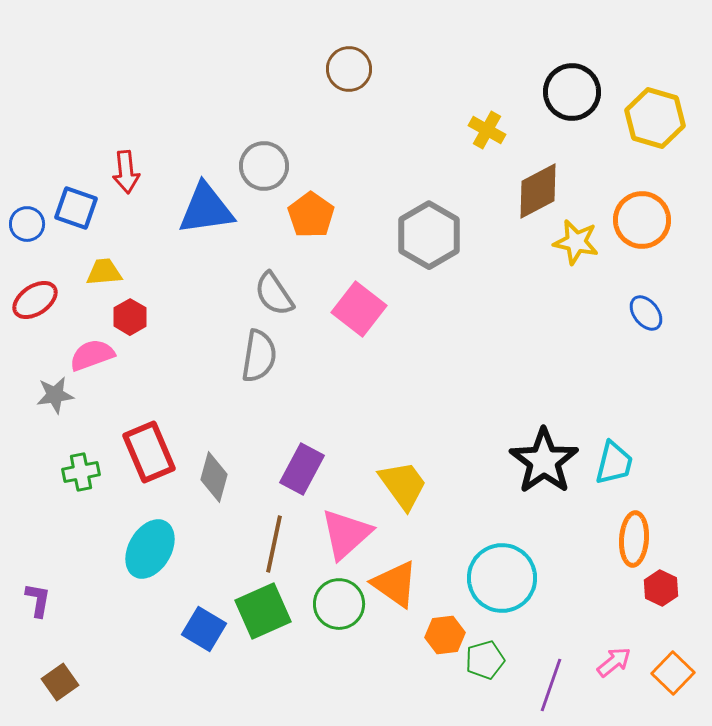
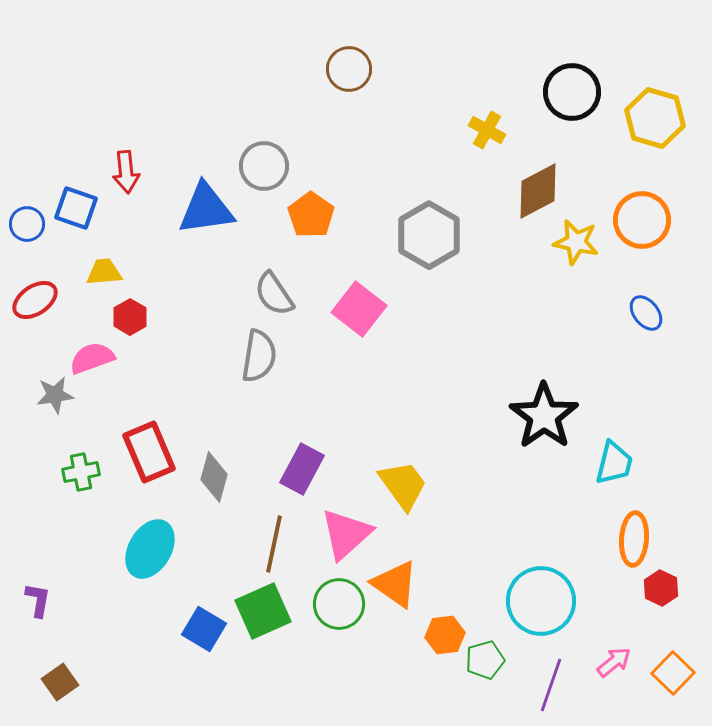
pink semicircle at (92, 355): moved 3 px down
black star at (544, 461): moved 45 px up
cyan circle at (502, 578): moved 39 px right, 23 px down
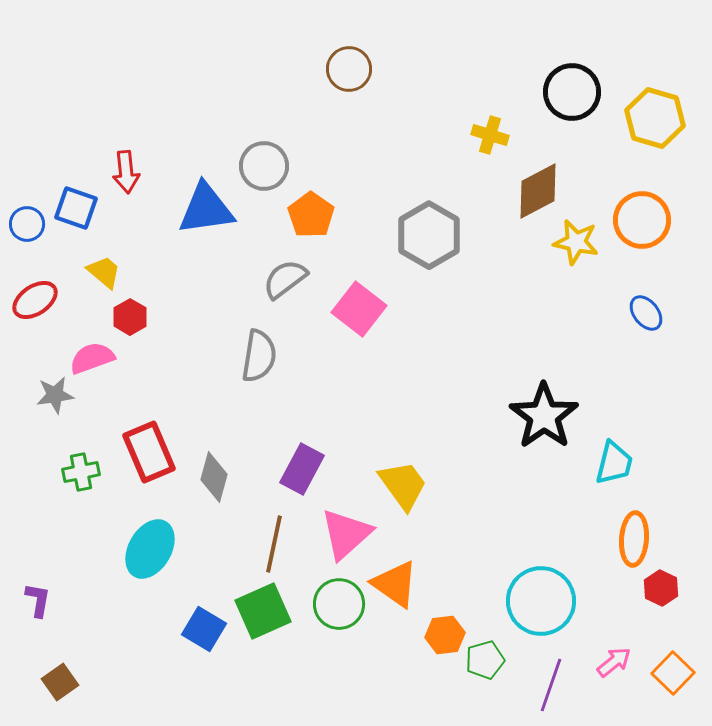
yellow cross at (487, 130): moved 3 px right, 5 px down; rotated 12 degrees counterclockwise
yellow trapezoid at (104, 272): rotated 45 degrees clockwise
gray semicircle at (274, 294): moved 11 px right, 15 px up; rotated 87 degrees clockwise
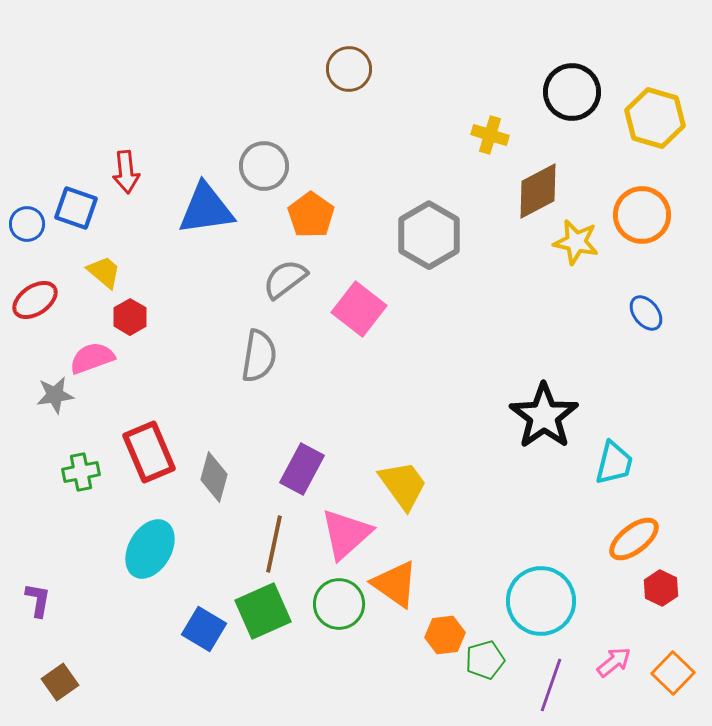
orange circle at (642, 220): moved 5 px up
orange ellipse at (634, 539): rotated 48 degrees clockwise
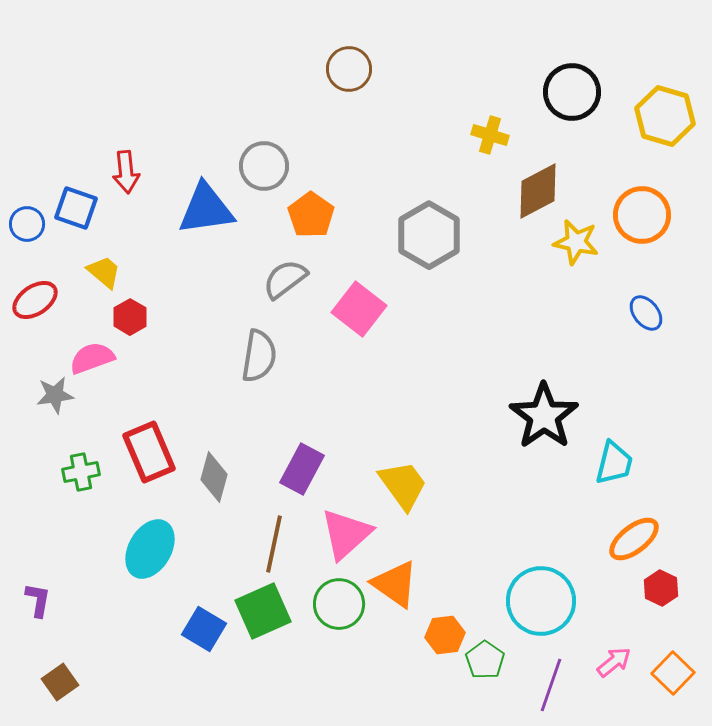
yellow hexagon at (655, 118): moved 10 px right, 2 px up
green pentagon at (485, 660): rotated 21 degrees counterclockwise
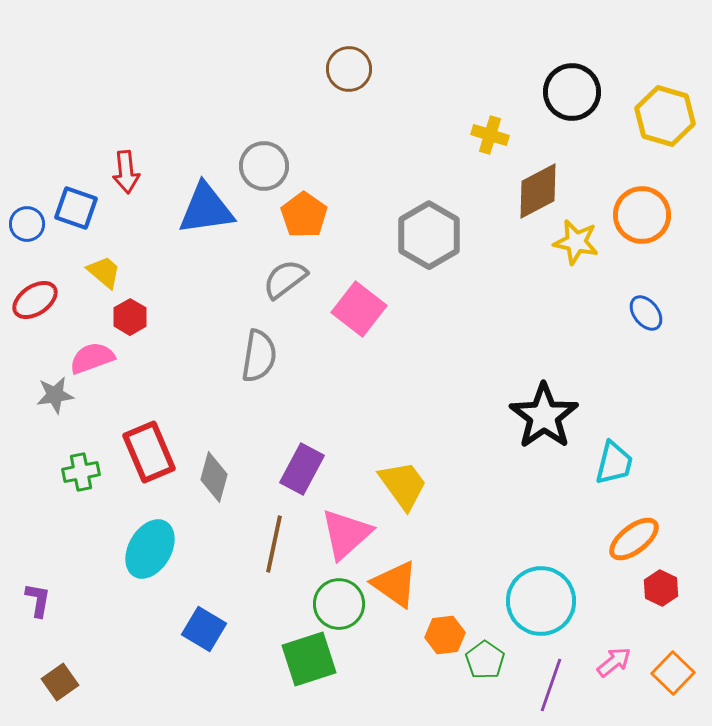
orange pentagon at (311, 215): moved 7 px left
green square at (263, 611): moved 46 px right, 48 px down; rotated 6 degrees clockwise
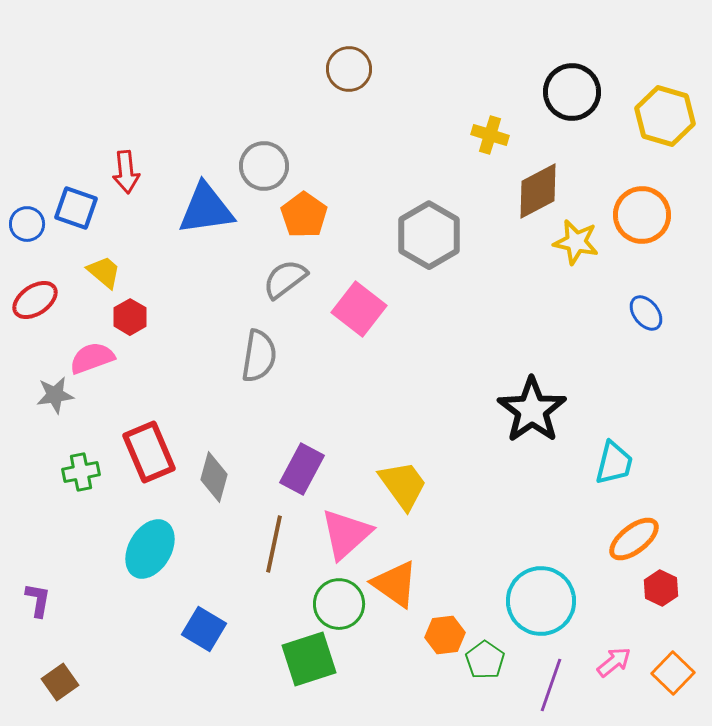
black star at (544, 416): moved 12 px left, 6 px up
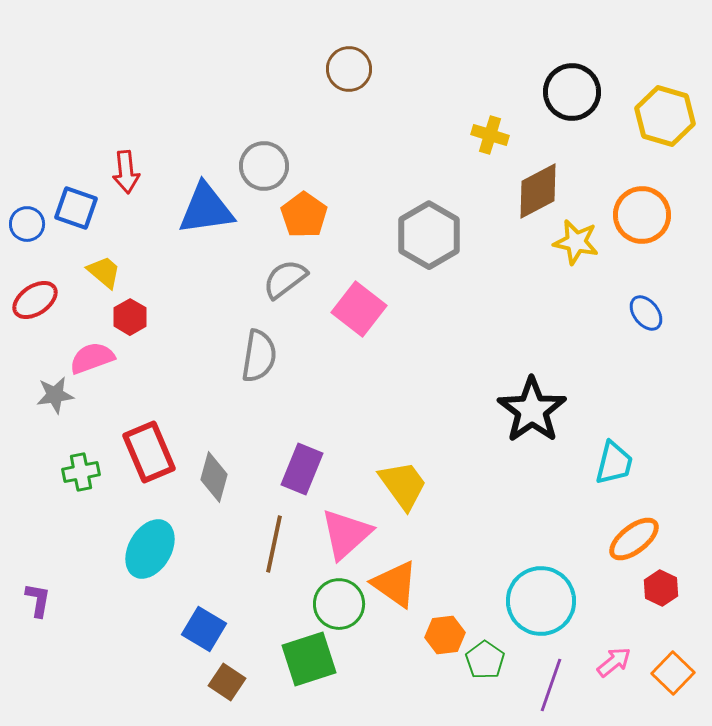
purple rectangle at (302, 469): rotated 6 degrees counterclockwise
brown square at (60, 682): moved 167 px right; rotated 21 degrees counterclockwise
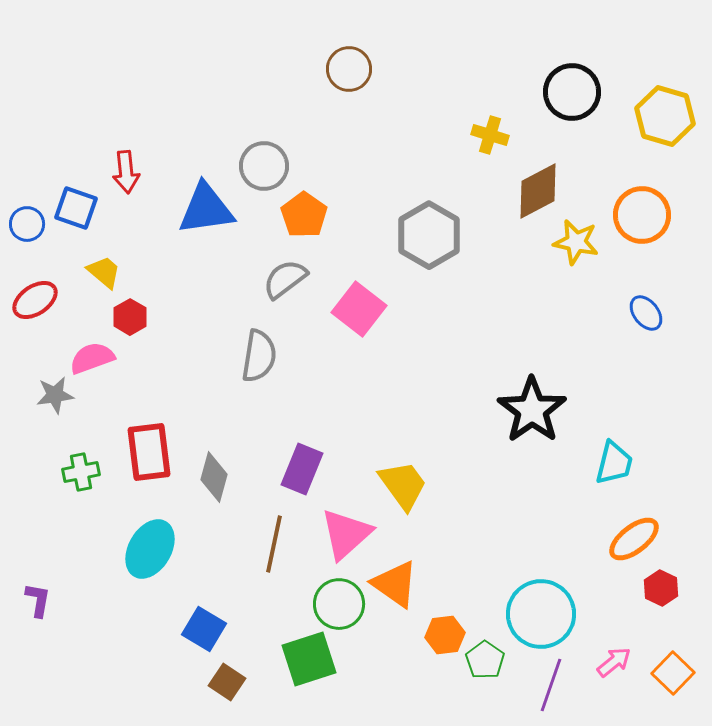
red rectangle at (149, 452): rotated 16 degrees clockwise
cyan circle at (541, 601): moved 13 px down
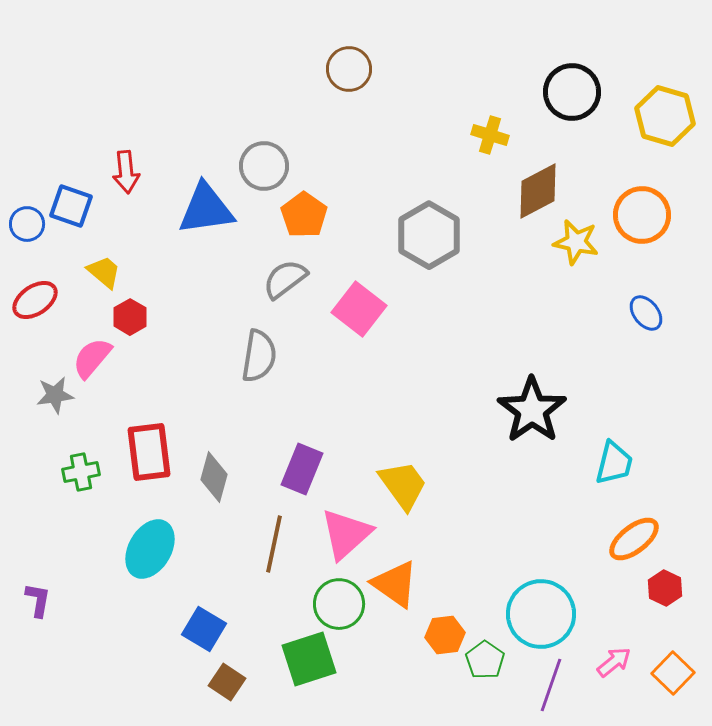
blue square at (76, 208): moved 5 px left, 2 px up
pink semicircle at (92, 358): rotated 30 degrees counterclockwise
red hexagon at (661, 588): moved 4 px right
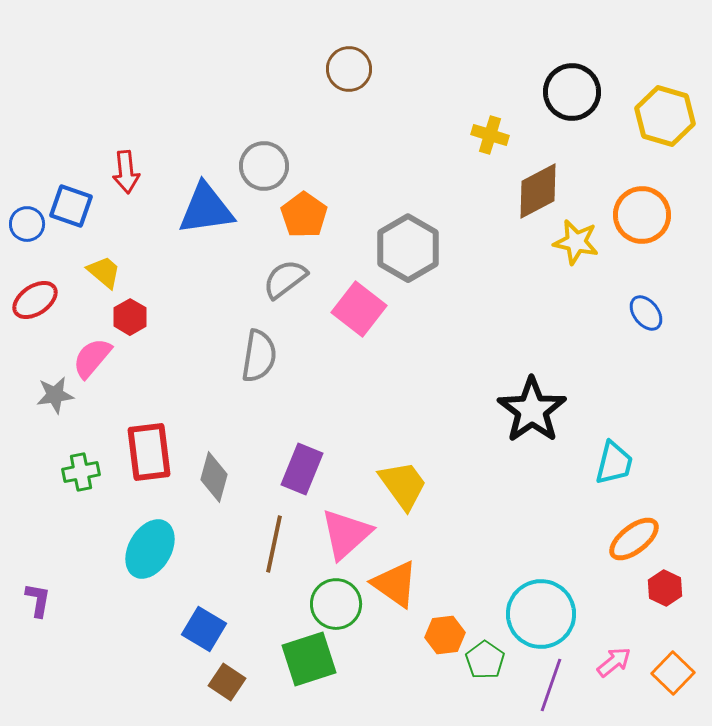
gray hexagon at (429, 235): moved 21 px left, 13 px down
green circle at (339, 604): moved 3 px left
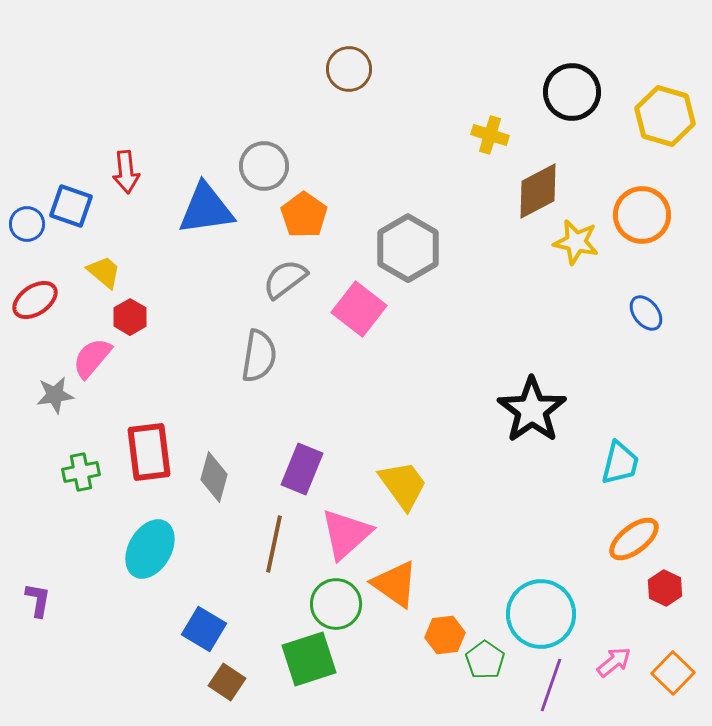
cyan trapezoid at (614, 463): moved 6 px right
